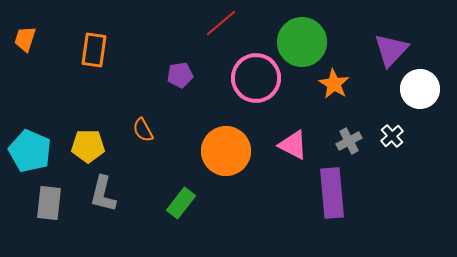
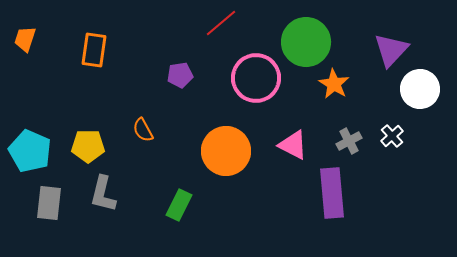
green circle: moved 4 px right
green rectangle: moved 2 px left, 2 px down; rotated 12 degrees counterclockwise
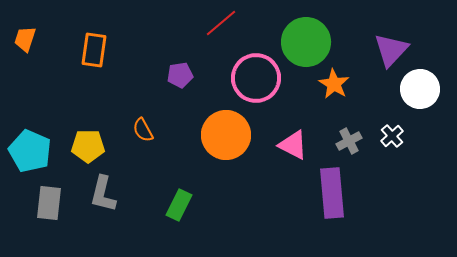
orange circle: moved 16 px up
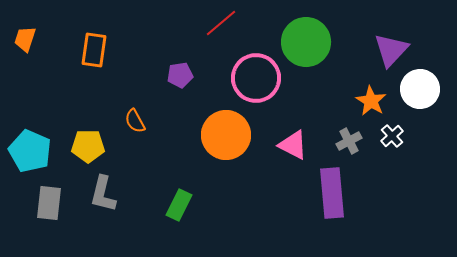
orange star: moved 37 px right, 17 px down
orange semicircle: moved 8 px left, 9 px up
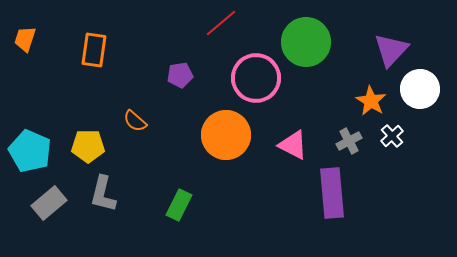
orange semicircle: rotated 20 degrees counterclockwise
gray rectangle: rotated 44 degrees clockwise
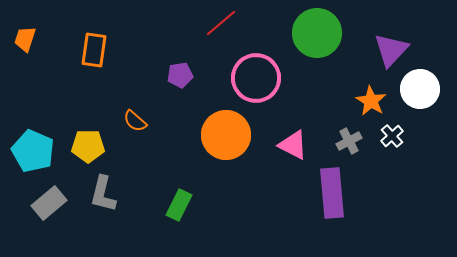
green circle: moved 11 px right, 9 px up
cyan pentagon: moved 3 px right
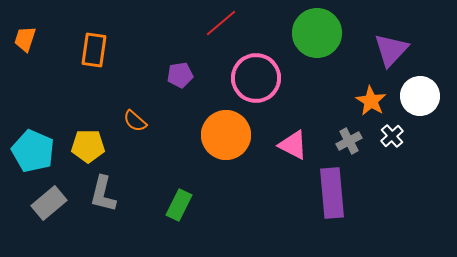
white circle: moved 7 px down
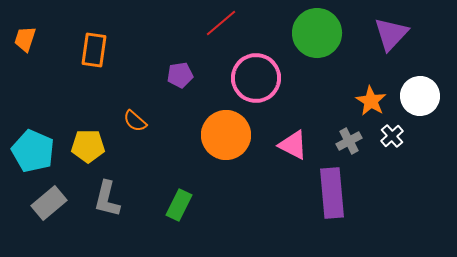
purple triangle: moved 16 px up
gray L-shape: moved 4 px right, 5 px down
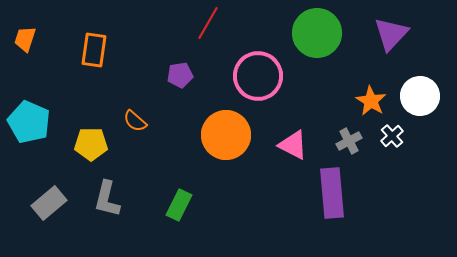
red line: moved 13 px left; rotated 20 degrees counterclockwise
pink circle: moved 2 px right, 2 px up
yellow pentagon: moved 3 px right, 2 px up
cyan pentagon: moved 4 px left, 29 px up
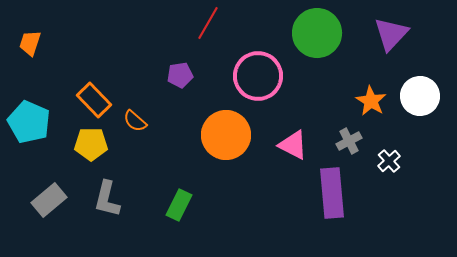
orange trapezoid: moved 5 px right, 4 px down
orange rectangle: moved 50 px down; rotated 52 degrees counterclockwise
white cross: moved 3 px left, 25 px down
gray rectangle: moved 3 px up
